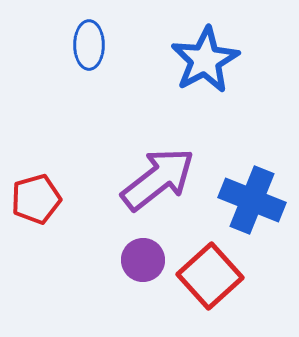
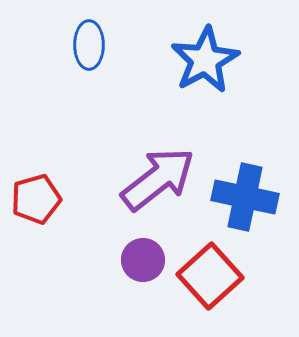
blue cross: moved 7 px left, 3 px up; rotated 10 degrees counterclockwise
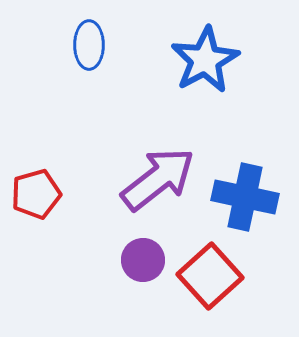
red pentagon: moved 5 px up
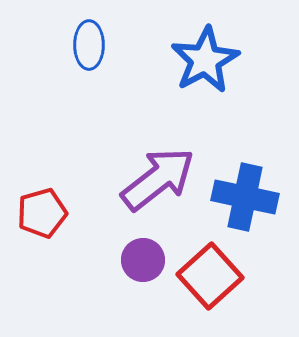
red pentagon: moved 6 px right, 19 px down
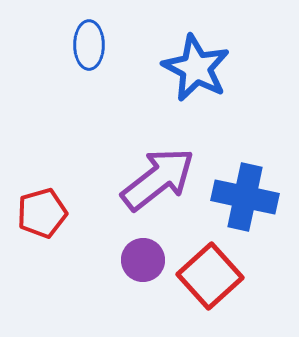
blue star: moved 9 px left, 8 px down; rotated 16 degrees counterclockwise
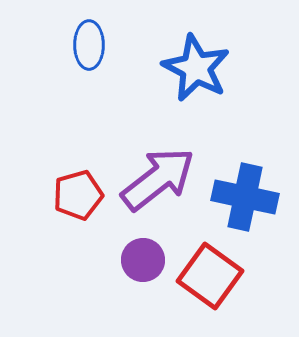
red pentagon: moved 36 px right, 18 px up
red square: rotated 12 degrees counterclockwise
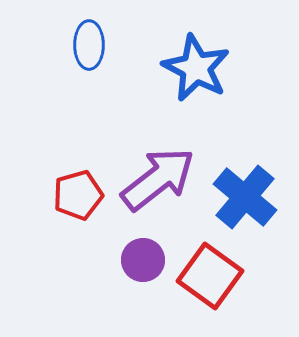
blue cross: rotated 28 degrees clockwise
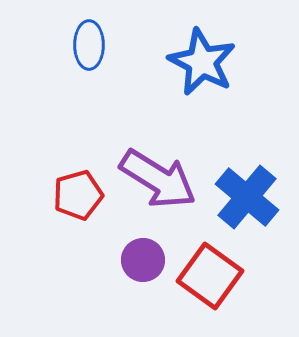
blue star: moved 6 px right, 6 px up
purple arrow: rotated 70 degrees clockwise
blue cross: moved 2 px right
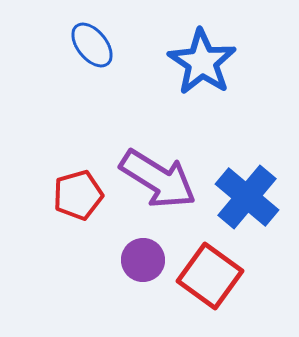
blue ellipse: moved 3 px right; rotated 39 degrees counterclockwise
blue star: rotated 6 degrees clockwise
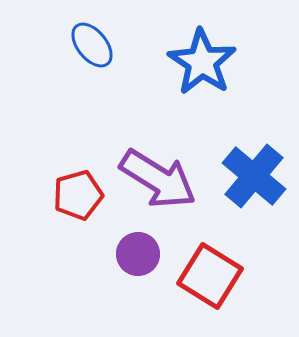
blue cross: moved 7 px right, 21 px up
purple circle: moved 5 px left, 6 px up
red square: rotated 4 degrees counterclockwise
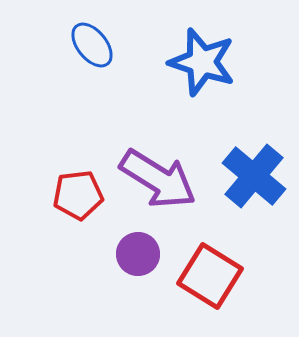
blue star: rotated 16 degrees counterclockwise
red pentagon: rotated 9 degrees clockwise
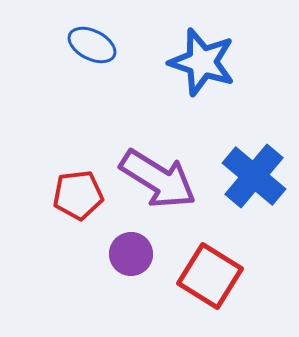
blue ellipse: rotated 24 degrees counterclockwise
purple circle: moved 7 px left
